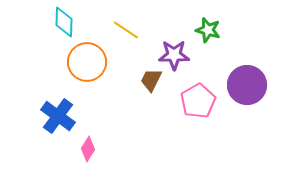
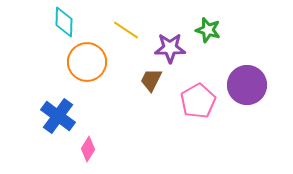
purple star: moved 4 px left, 7 px up
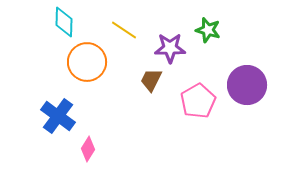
yellow line: moved 2 px left
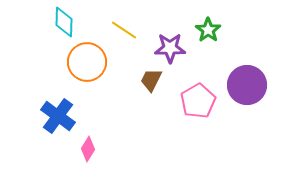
green star: rotated 20 degrees clockwise
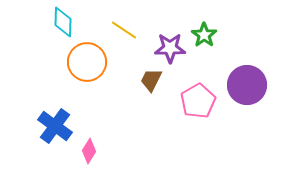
cyan diamond: moved 1 px left
green star: moved 4 px left, 5 px down
blue cross: moved 3 px left, 10 px down
pink diamond: moved 1 px right, 2 px down
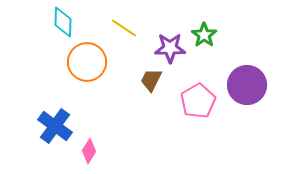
yellow line: moved 2 px up
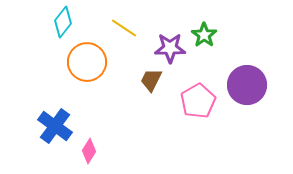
cyan diamond: rotated 36 degrees clockwise
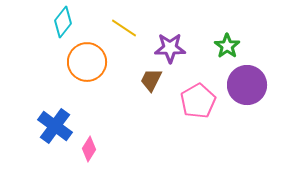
green star: moved 23 px right, 11 px down
pink diamond: moved 2 px up
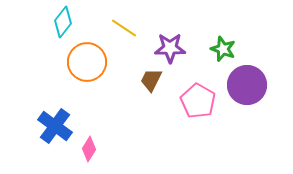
green star: moved 4 px left, 3 px down; rotated 15 degrees counterclockwise
pink pentagon: rotated 12 degrees counterclockwise
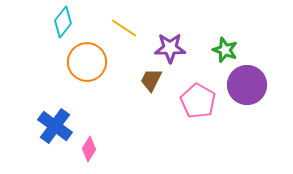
green star: moved 2 px right, 1 px down
